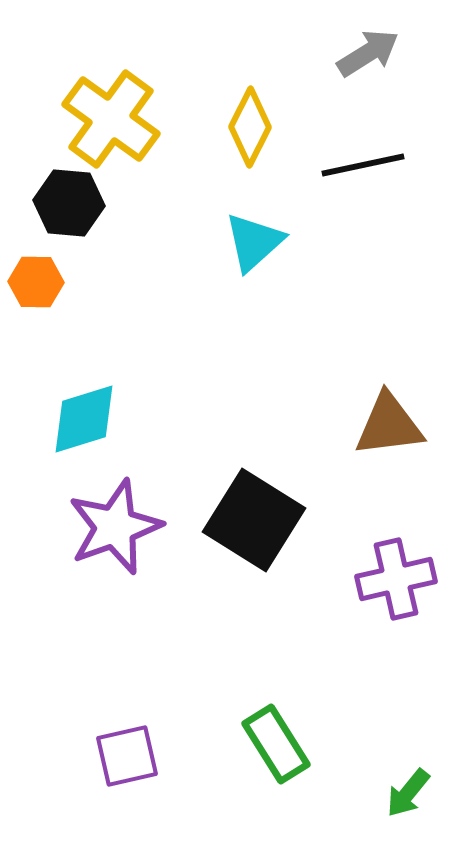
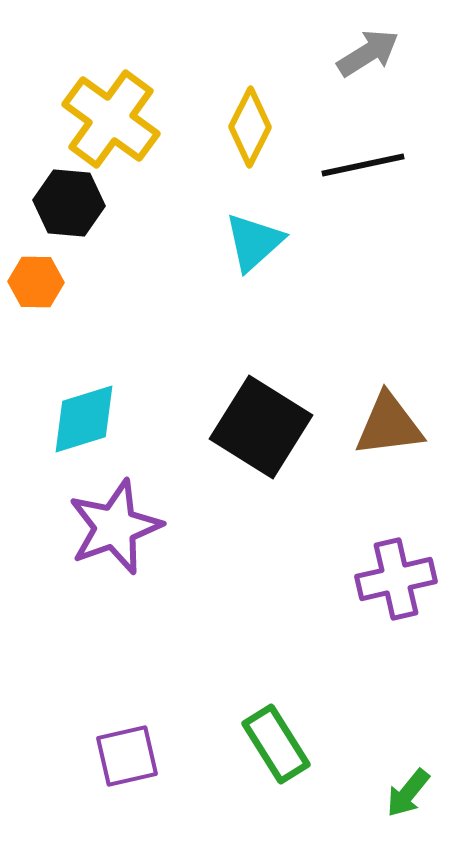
black square: moved 7 px right, 93 px up
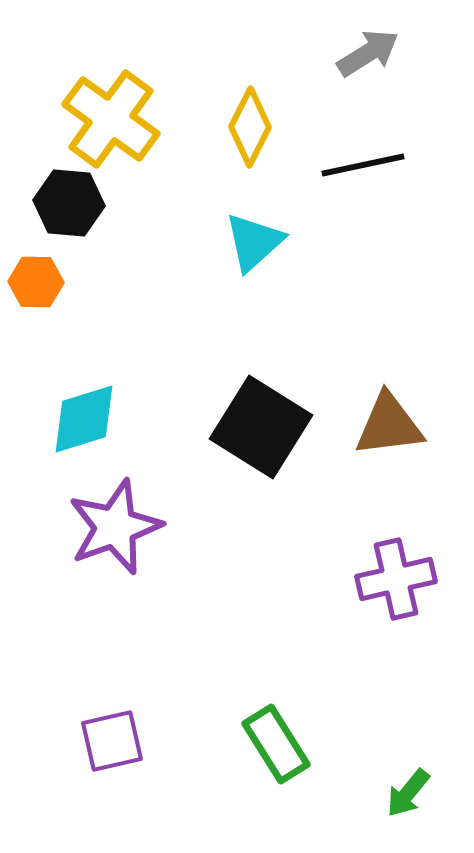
purple square: moved 15 px left, 15 px up
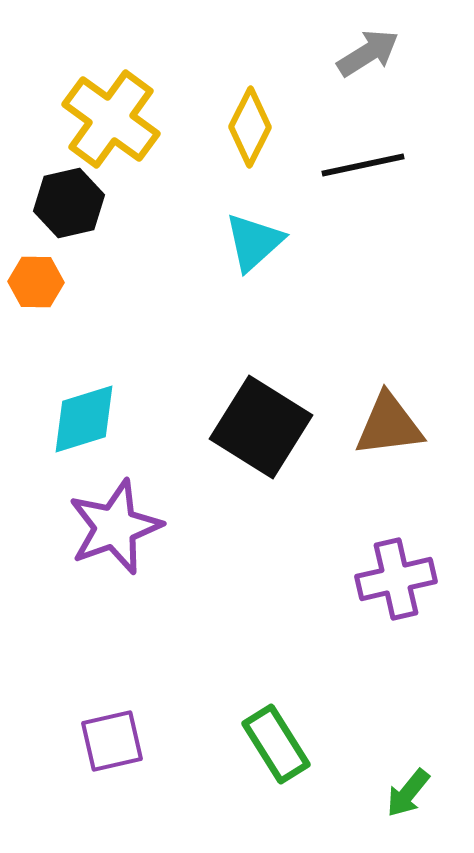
black hexagon: rotated 18 degrees counterclockwise
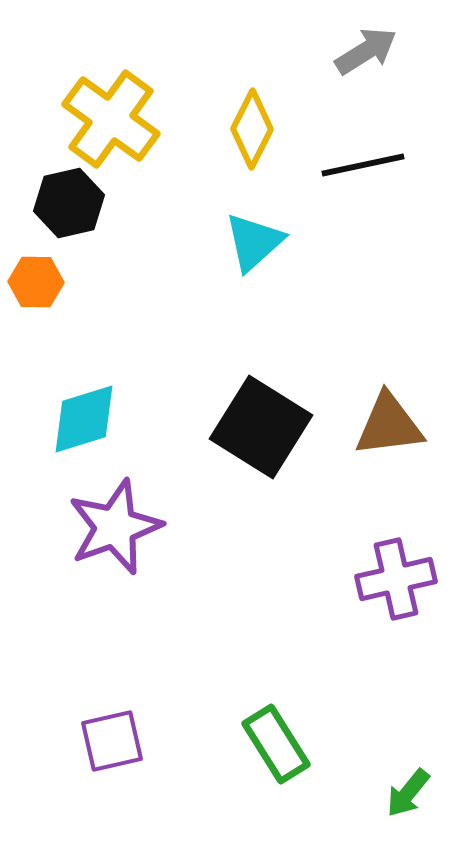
gray arrow: moved 2 px left, 2 px up
yellow diamond: moved 2 px right, 2 px down
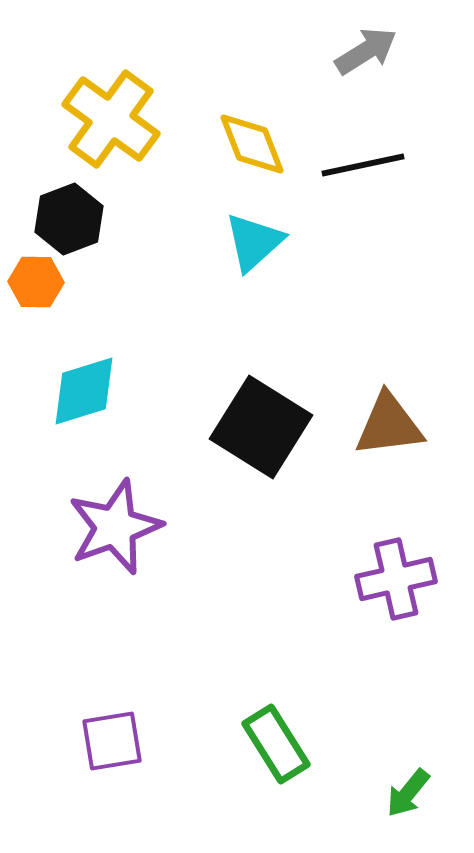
yellow diamond: moved 15 px down; rotated 48 degrees counterclockwise
black hexagon: moved 16 px down; rotated 8 degrees counterclockwise
cyan diamond: moved 28 px up
purple square: rotated 4 degrees clockwise
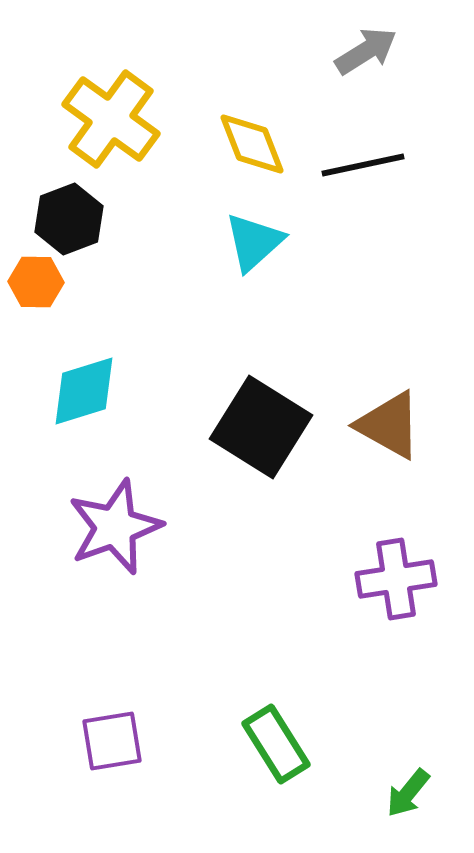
brown triangle: rotated 36 degrees clockwise
purple cross: rotated 4 degrees clockwise
